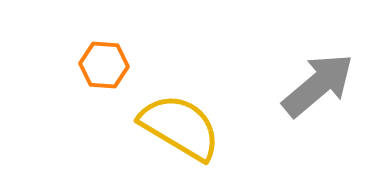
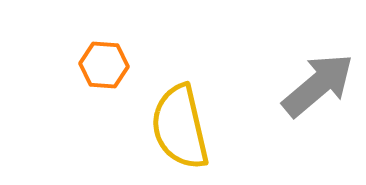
yellow semicircle: rotated 134 degrees counterclockwise
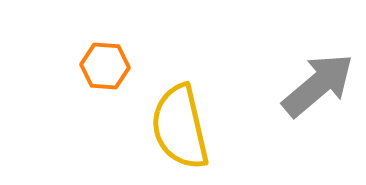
orange hexagon: moved 1 px right, 1 px down
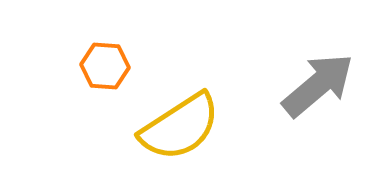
yellow semicircle: rotated 110 degrees counterclockwise
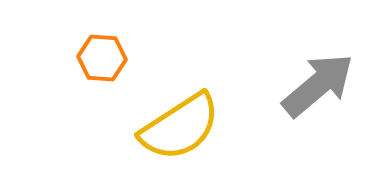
orange hexagon: moved 3 px left, 8 px up
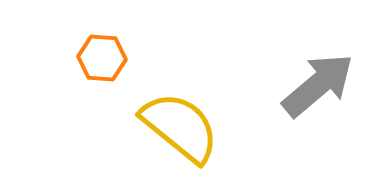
yellow semicircle: rotated 108 degrees counterclockwise
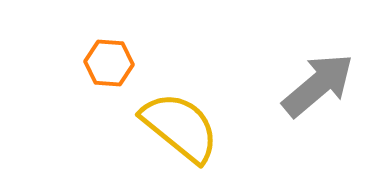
orange hexagon: moved 7 px right, 5 px down
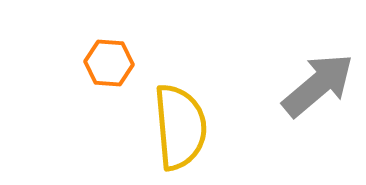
yellow semicircle: rotated 46 degrees clockwise
